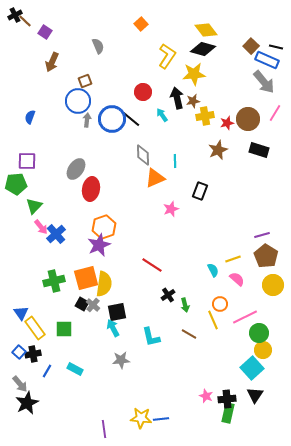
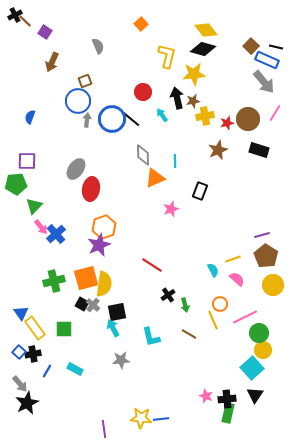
yellow L-shape at (167, 56): rotated 20 degrees counterclockwise
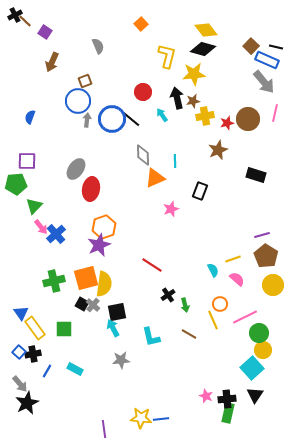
pink line at (275, 113): rotated 18 degrees counterclockwise
black rectangle at (259, 150): moved 3 px left, 25 px down
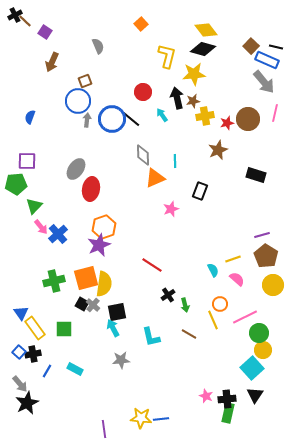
blue cross at (56, 234): moved 2 px right
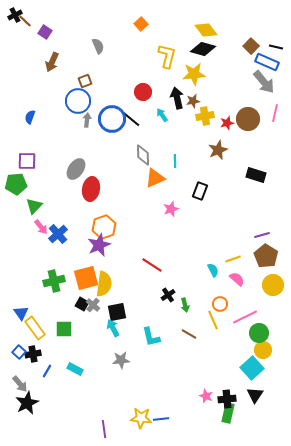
blue rectangle at (267, 60): moved 2 px down
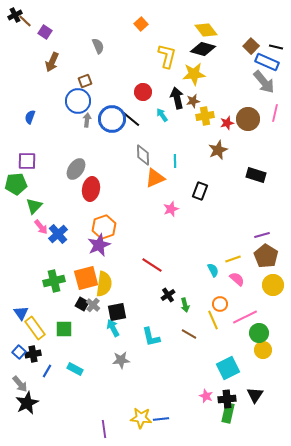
cyan square at (252, 368): moved 24 px left; rotated 15 degrees clockwise
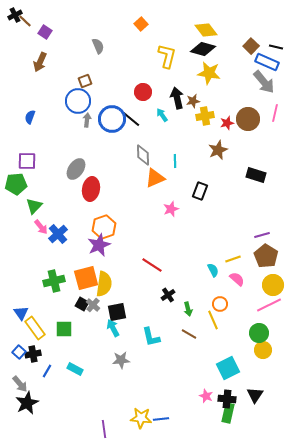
brown arrow at (52, 62): moved 12 px left
yellow star at (194, 74): moved 15 px right, 1 px up; rotated 15 degrees clockwise
green arrow at (185, 305): moved 3 px right, 4 px down
pink line at (245, 317): moved 24 px right, 12 px up
black cross at (227, 399): rotated 12 degrees clockwise
